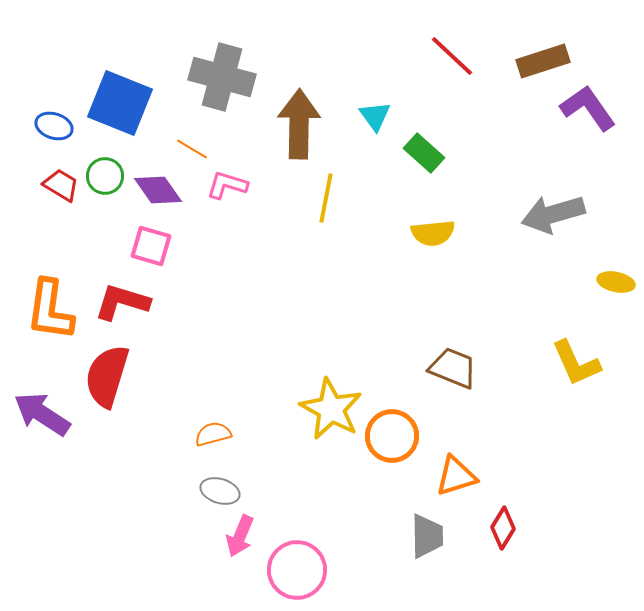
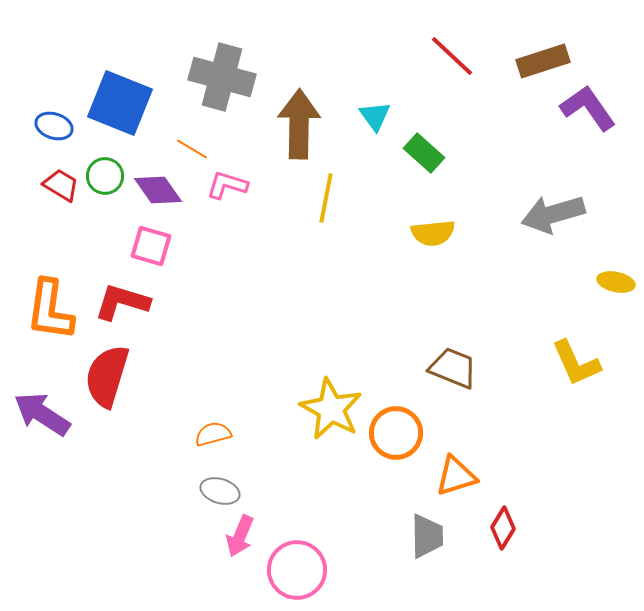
orange circle: moved 4 px right, 3 px up
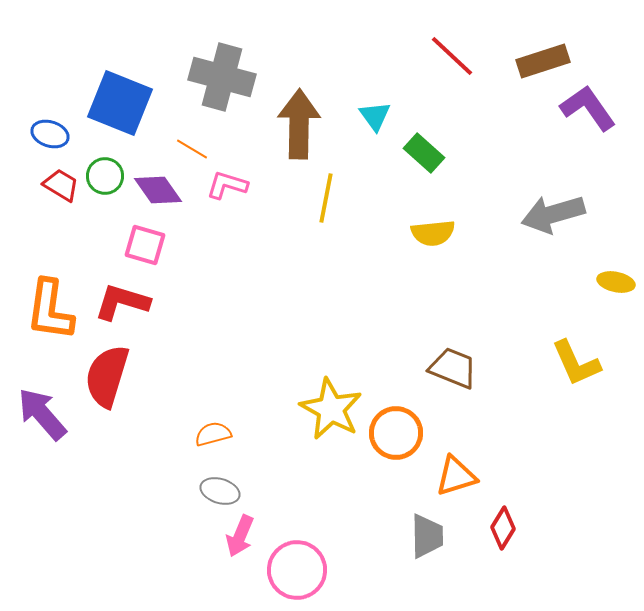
blue ellipse: moved 4 px left, 8 px down
pink square: moved 6 px left, 1 px up
purple arrow: rotated 16 degrees clockwise
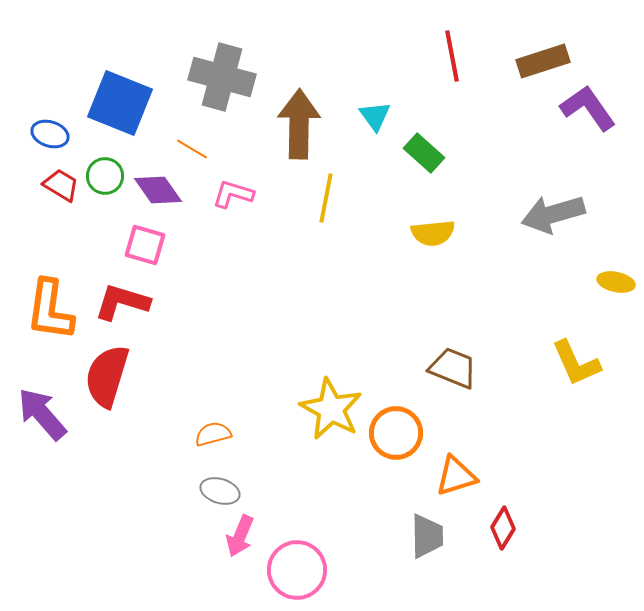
red line: rotated 36 degrees clockwise
pink L-shape: moved 6 px right, 9 px down
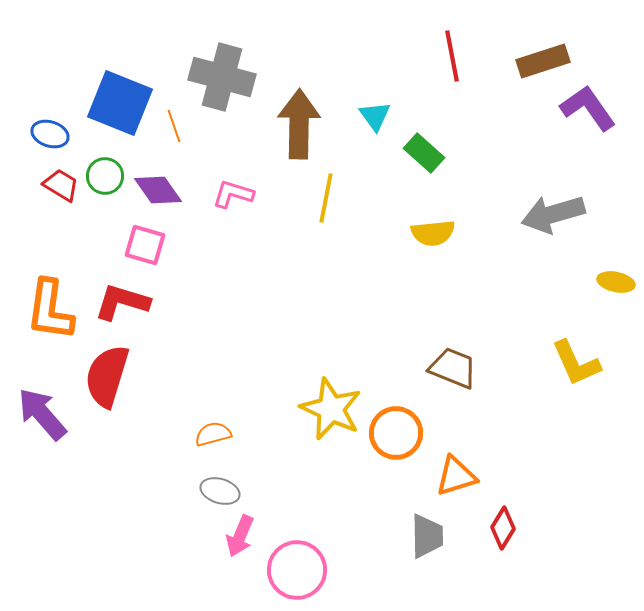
orange line: moved 18 px left, 23 px up; rotated 40 degrees clockwise
yellow star: rotated 4 degrees counterclockwise
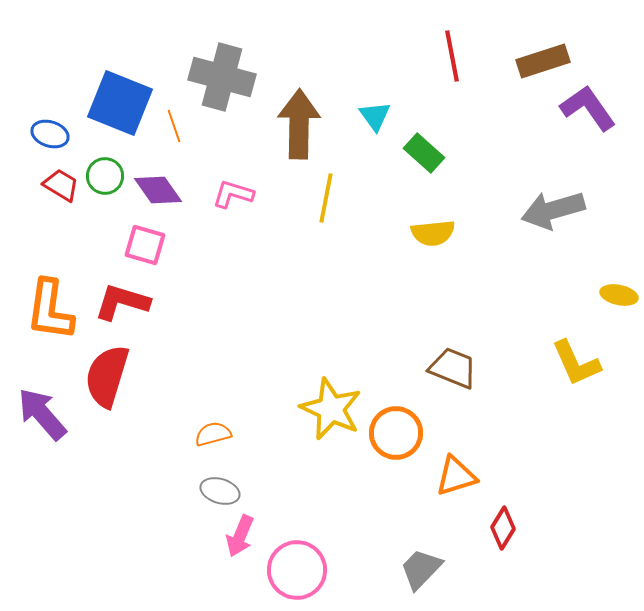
gray arrow: moved 4 px up
yellow ellipse: moved 3 px right, 13 px down
gray trapezoid: moved 6 px left, 33 px down; rotated 135 degrees counterclockwise
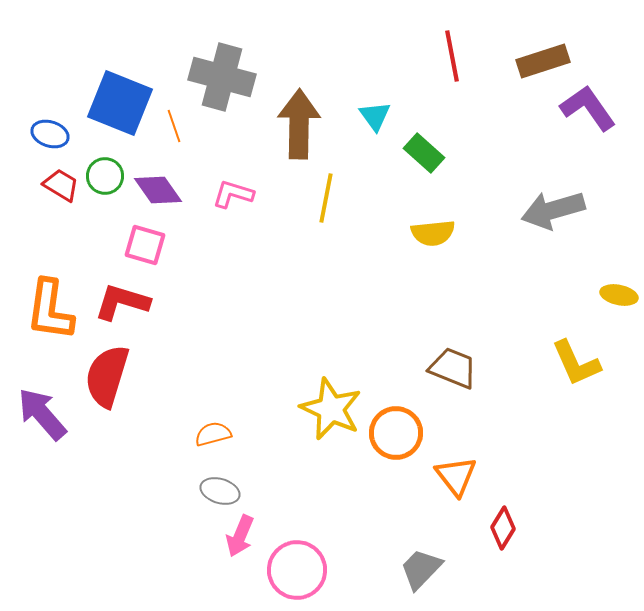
orange triangle: rotated 51 degrees counterclockwise
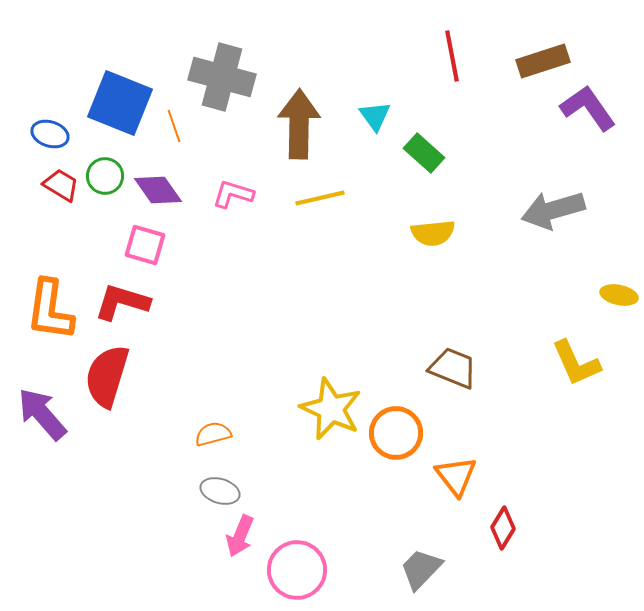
yellow line: moved 6 px left; rotated 66 degrees clockwise
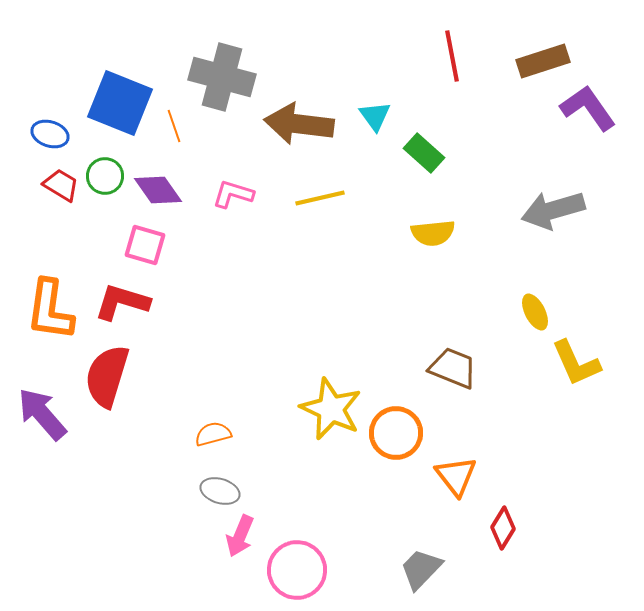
brown arrow: rotated 84 degrees counterclockwise
yellow ellipse: moved 84 px left, 17 px down; rotated 51 degrees clockwise
